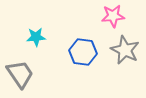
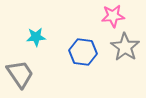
gray star: moved 3 px up; rotated 8 degrees clockwise
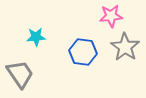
pink star: moved 2 px left
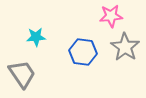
gray trapezoid: moved 2 px right
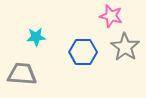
pink star: rotated 20 degrees clockwise
blue hexagon: rotated 8 degrees counterclockwise
gray trapezoid: rotated 52 degrees counterclockwise
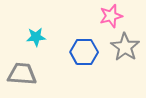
pink star: rotated 30 degrees counterclockwise
blue hexagon: moved 1 px right
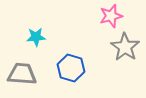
blue hexagon: moved 13 px left, 16 px down; rotated 16 degrees clockwise
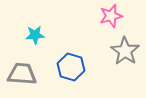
cyan star: moved 1 px left, 2 px up
gray star: moved 4 px down
blue hexagon: moved 1 px up
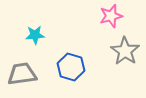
gray trapezoid: rotated 12 degrees counterclockwise
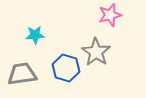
pink star: moved 1 px left, 1 px up
gray star: moved 29 px left, 1 px down
blue hexagon: moved 5 px left, 1 px down
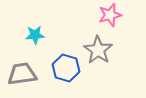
gray star: moved 2 px right, 2 px up
